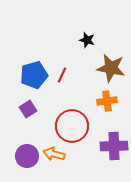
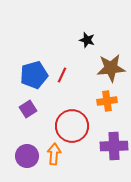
brown star: rotated 16 degrees counterclockwise
orange arrow: rotated 80 degrees clockwise
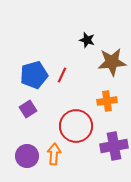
brown star: moved 1 px right, 6 px up
red circle: moved 4 px right
purple cross: rotated 8 degrees counterclockwise
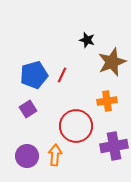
brown star: rotated 16 degrees counterclockwise
orange arrow: moved 1 px right, 1 px down
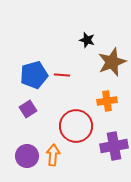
red line: rotated 70 degrees clockwise
orange arrow: moved 2 px left
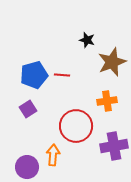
purple circle: moved 11 px down
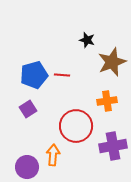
purple cross: moved 1 px left
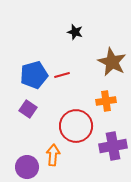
black star: moved 12 px left, 8 px up
brown star: rotated 24 degrees counterclockwise
red line: rotated 21 degrees counterclockwise
orange cross: moved 1 px left
purple square: rotated 24 degrees counterclockwise
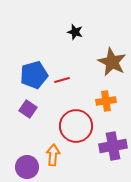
red line: moved 5 px down
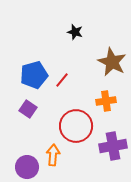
red line: rotated 35 degrees counterclockwise
